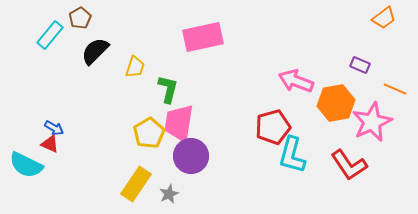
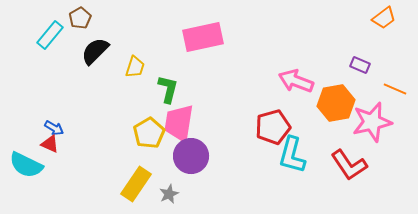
pink star: rotated 12 degrees clockwise
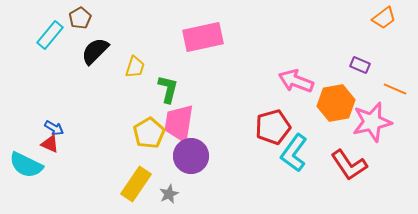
cyan L-shape: moved 2 px right, 2 px up; rotated 21 degrees clockwise
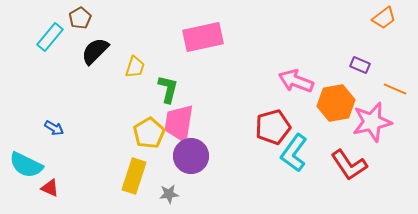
cyan rectangle: moved 2 px down
red triangle: moved 44 px down
yellow rectangle: moved 2 px left, 8 px up; rotated 16 degrees counterclockwise
gray star: rotated 18 degrees clockwise
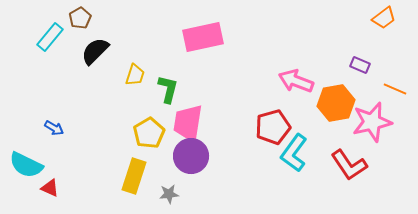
yellow trapezoid: moved 8 px down
pink trapezoid: moved 9 px right
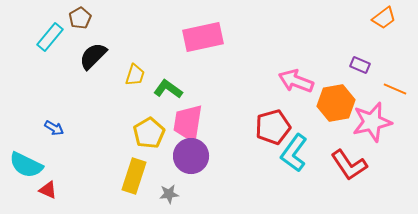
black semicircle: moved 2 px left, 5 px down
green L-shape: rotated 68 degrees counterclockwise
red triangle: moved 2 px left, 2 px down
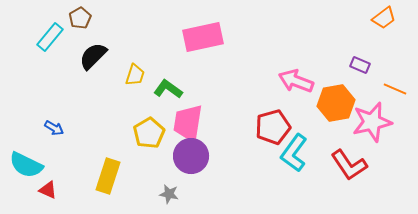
yellow rectangle: moved 26 px left
gray star: rotated 18 degrees clockwise
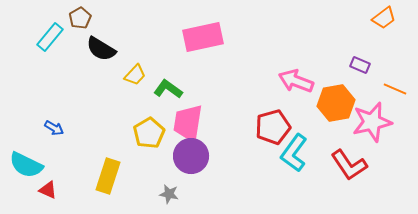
black semicircle: moved 8 px right, 7 px up; rotated 104 degrees counterclockwise
yellow trapezoid: rotated 25 degrees clockwise
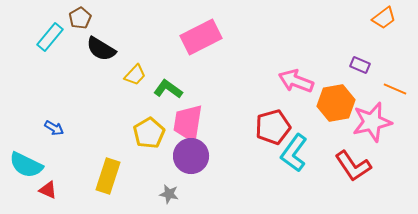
pink rectangle: moved 2 px left; rotated 15 degrees counterclockwise
red L-shape: moved 4 px right, 1 px down
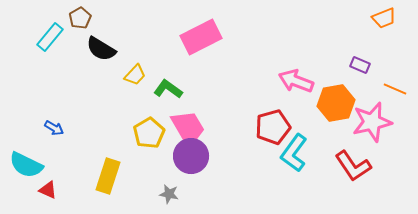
orange trapezoid: rotated 15 degrees clockwise
pink trapezoid: moved 5 px down; rotated 141 degrees clockwise
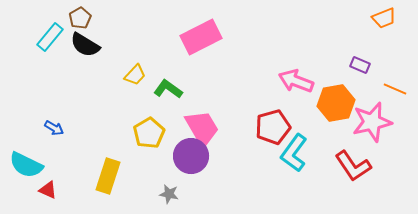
black semicircle: moved 16 px left, 4 px up
pink trapezoid: moved 14 px right
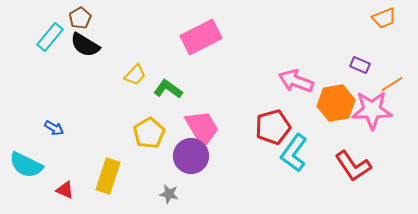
orange line: moved 3 px left, 5 px up; rotated 55 degrees counterclockwise
pink star: moved 12 px up; rotated 12 degrees clockwise
red triangle: moved 17 px right
